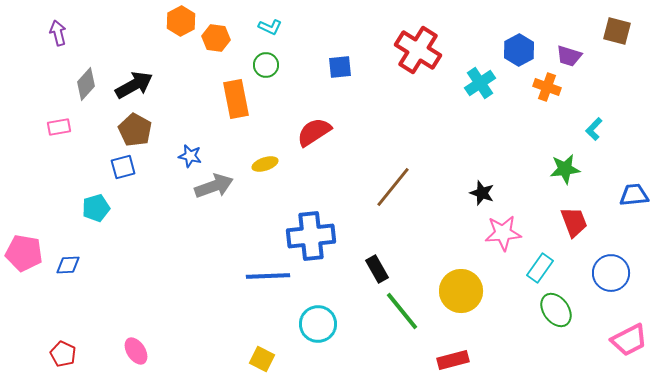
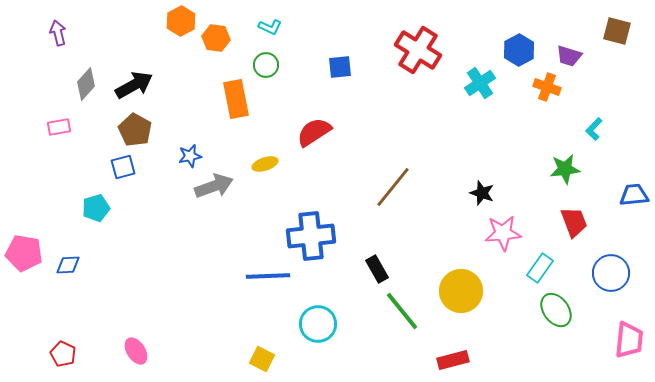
blue star at (190, 156): rotated 25 degrees counterclockwise
pink trapezoid at (629, 340): rotated 57 degrees counterclockwise
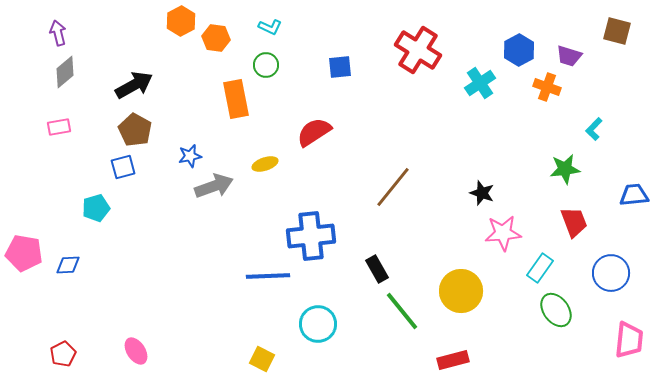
gray diamond at (86, 84): moved 21 px left, 12 px up; rotated 8 degrees clockwise
red pentagon at (63, 354): rotated 20 degrees clockwise
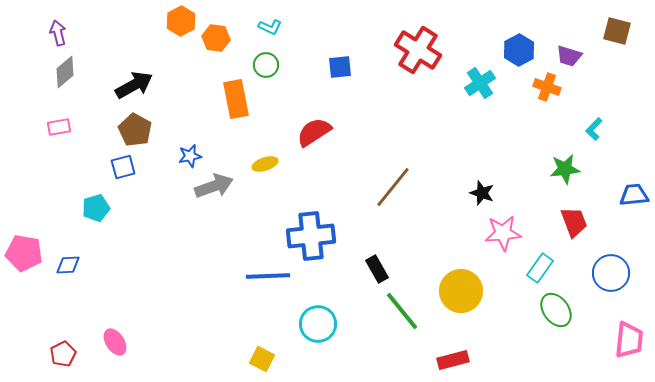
pink ellipse at (136, 351): moved 21 px left, 9 px up
